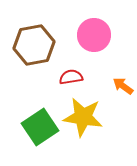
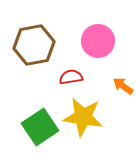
pink circle: moved 4 px right, 6 px down
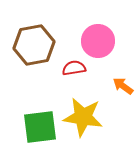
red semicircle: moved 3 px right, 9 px up
green square: rotated 27 degrees clockwise
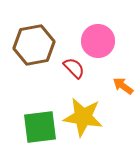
red semicircle: rotated 55 degrees clockwise
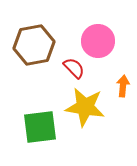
orange arrow: rotated 60 degrees clockwise
yellow star: moved 2 px right, 10 px up
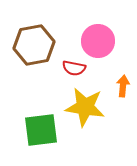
red semicircle: rotated 145 degrees clockwise
green square: moved 1 px right, 3 px down
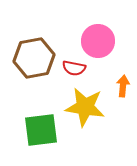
brown hexagon: moved 13 px down
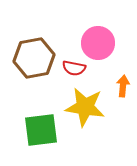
pink circle: moved 2 px down
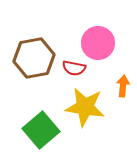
green square: rotated 33 degrees counterclockwise
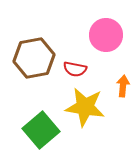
pink circle: moved 8 px right, 8 px up
red semicircle: moved 1 px right, 1 px down
